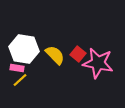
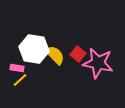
white hexagon: moved 10 px right
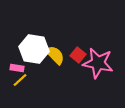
red square: moved 1 px down
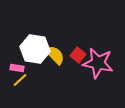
white hexagon: moved 1 px right
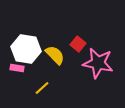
white hexagon: moved 9 px left
red square: moved 11 px up
yellow line: moved 22 px right, 8 px down
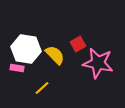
red square: rotated 21 degrees clockwise
